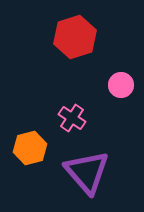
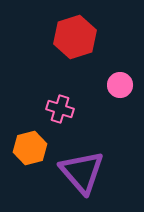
pink circle: moved 1 px left
pink cross: moved 12 px left, 9 px up; rotated 16 degrees counterclockwise
purple triangle: moved 5 px left
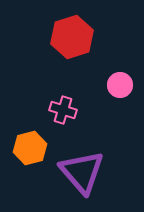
red hexagon: moved 3 px left
pink cross: moved 3 px right, 1 px down
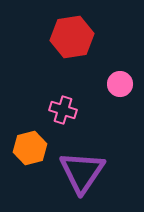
red hexagon: rotated 9 degrees clockwise
pink circle: moved 1 px up
purple triangle: rotated 15 degrees clockwise
